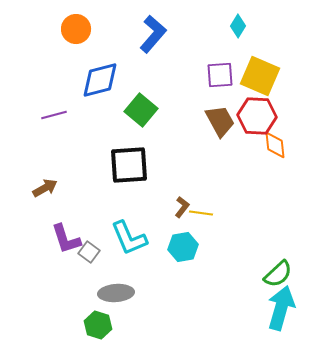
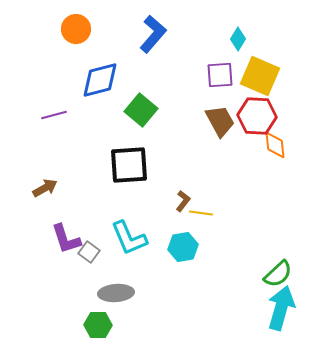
cyan diamond: moved 13 px down
brown L-shape: moved 1 px right, 6 px up
green hexagon: rotated 16 degrees counterclockwise
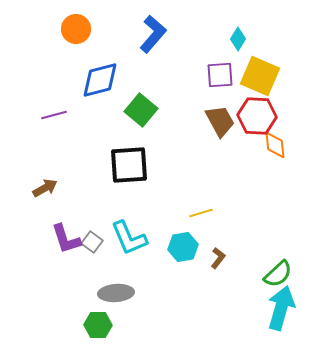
brown L-shape: moved 35 px right, 57 px down
yellow line: rotated 25 degrees counterclockwise
gray square: moved 3 px right, 10 px up
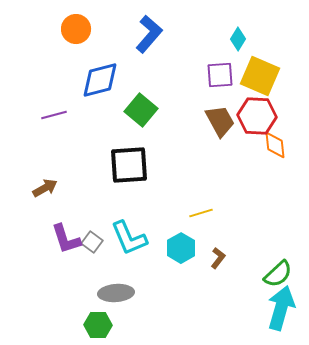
blue L-shape: moved 4 px left
cyan hexagon: moved 2 px left, 1 px down; rotated 20 degrees counterclockwise
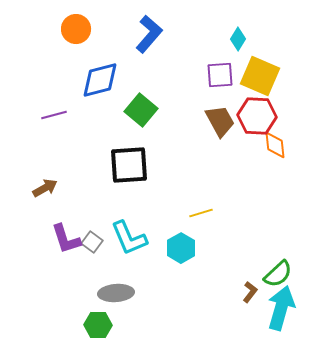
brown L-shape: moved 32 px right, 34 px down
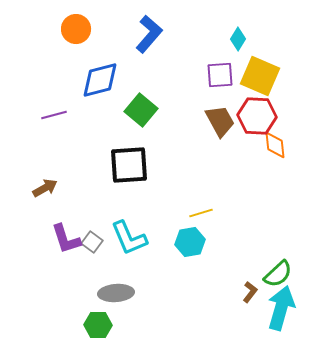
cyan hexagon: moved 9 px right, 6 px up; rotated 20 degrees clockwise
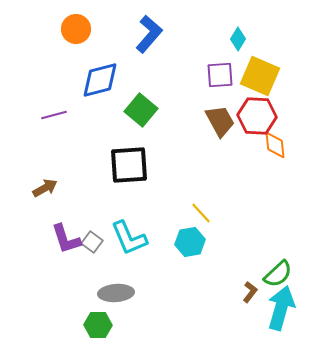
yellow line: rotated 65 degrees clockwise
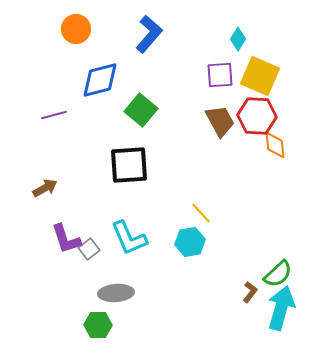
gray square: moved 3 px left, 7 px down; rotated 15 degrees clockwise
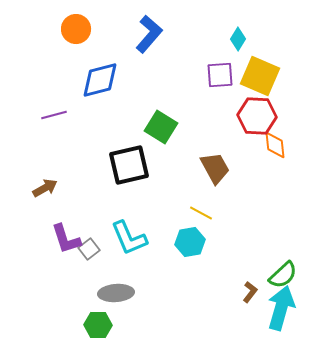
green square: moved 20 px right, 17 px down; rotated 8 degrees counterclockwise
brown trapezoid: moved 5 px left, 47 px down
black square: rotated 9 degrees counterclockwise
yellow line: rotated 20 degrees counterclockwise
green semicircle: moved 5 px right, 1 px down
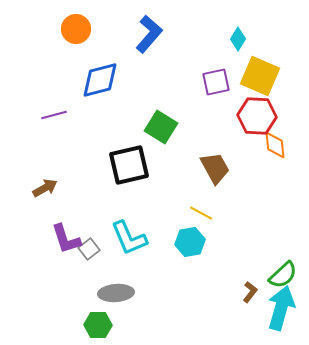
purple square: moved 4 px left, 7 px down; rotated 8 degrees counterclockwise
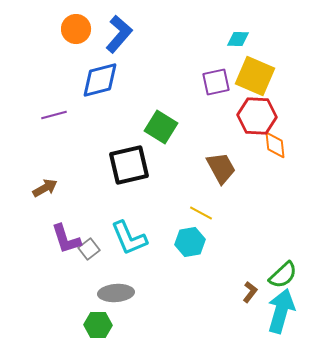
blue L-shape: moved 30 px left
cyan diamond: rotated 60 degrees clockwise
yellow square: moved 5 px left
brown trapezoid: moved 6 px right
cyan arrow: moved 3 px down
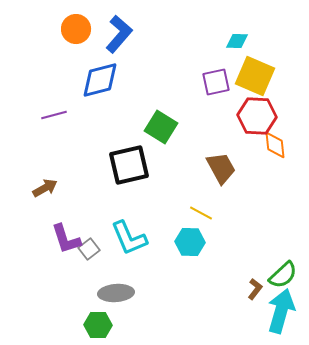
cyan diamond: moved 1 px left, 2 px down
cyan hexagon: rotated 12 degrees clockwise
brown L-shape: moved 5 px right, 3 px up
